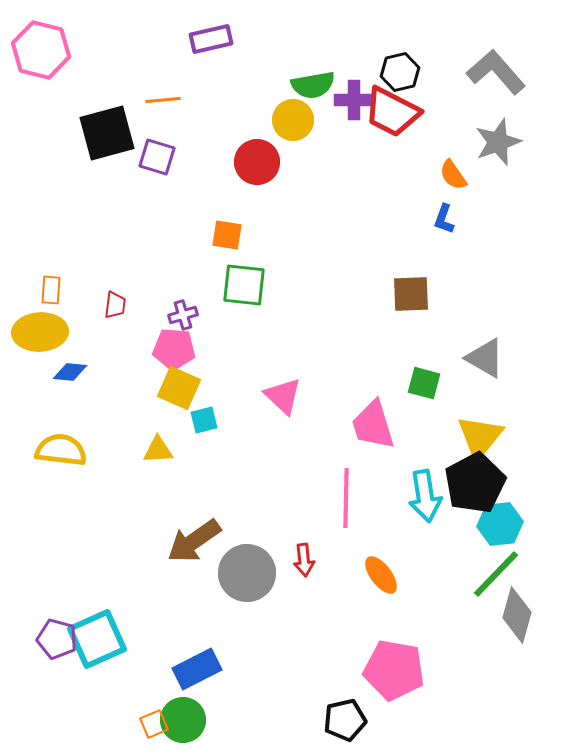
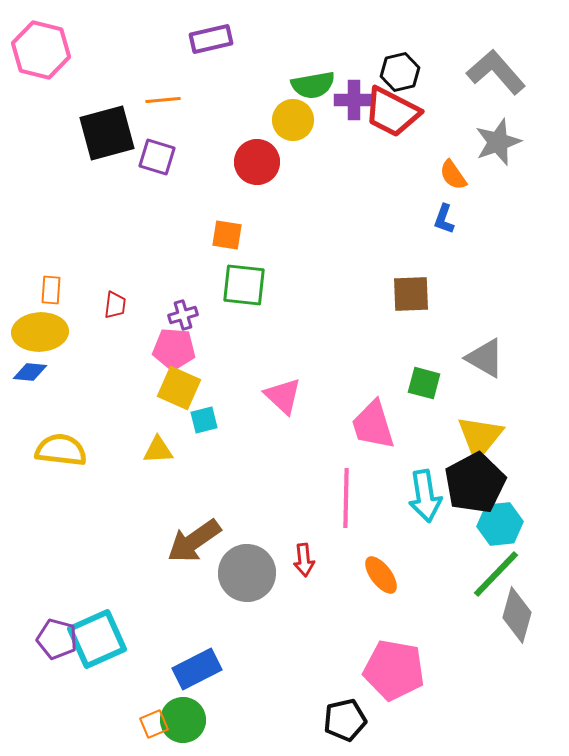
blue diamond at (70, 372): moved 40 px left
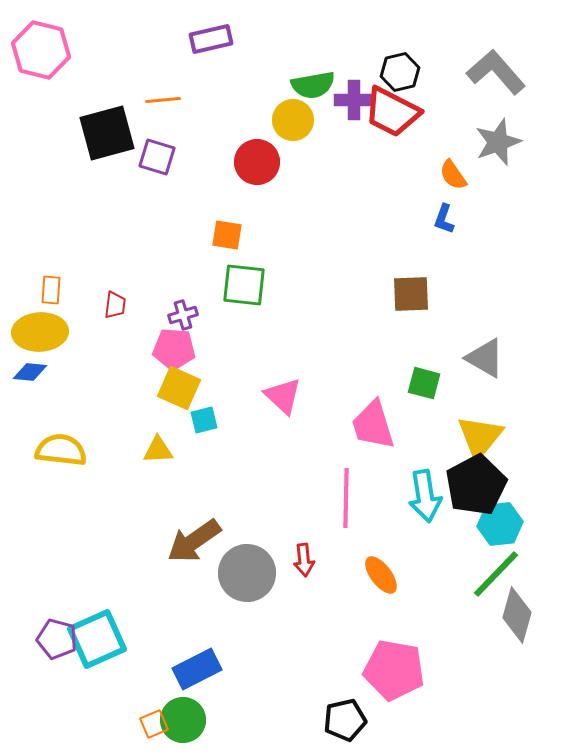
black pentagon at (475, 483): moved 1 px right, 2 px down
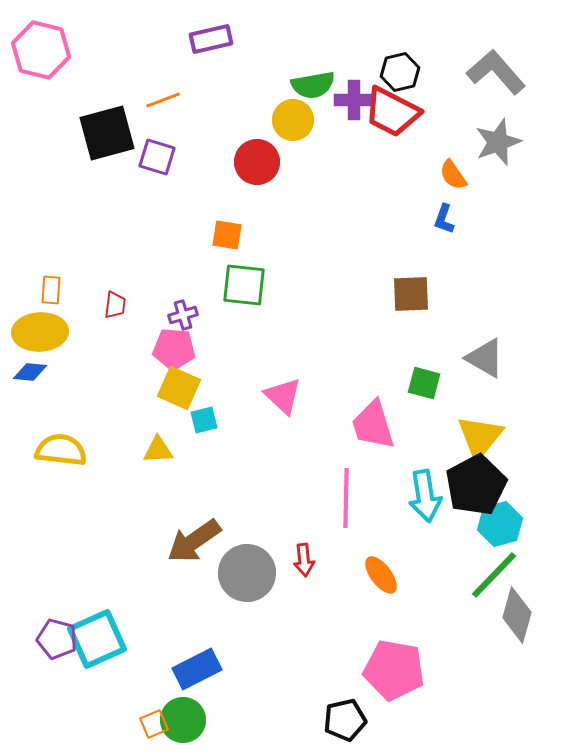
orange line at (163, 100): rotated 16 degrees counterclockwise
cyan hexagon at (500, 524): rotated 9 degrees counterclockwise
green line at (496, 574): moved 2 px left, 1 px down
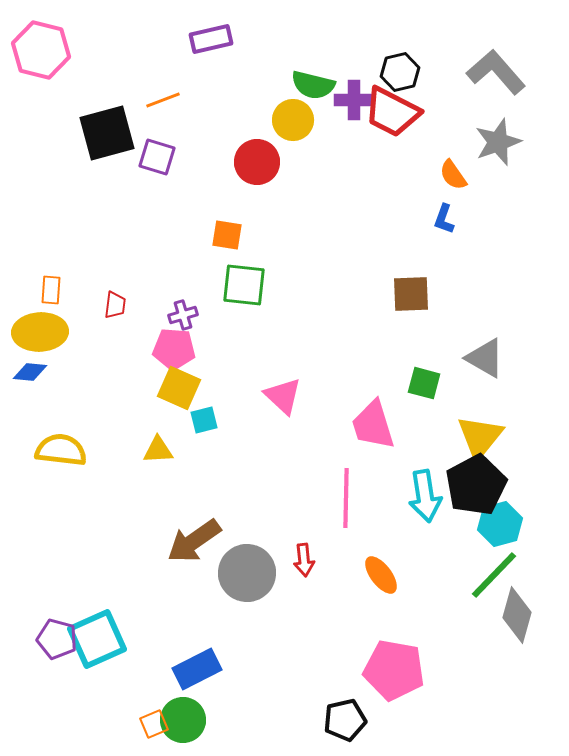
green semicircle at (313, 85): rotated 24 degrees clockwise
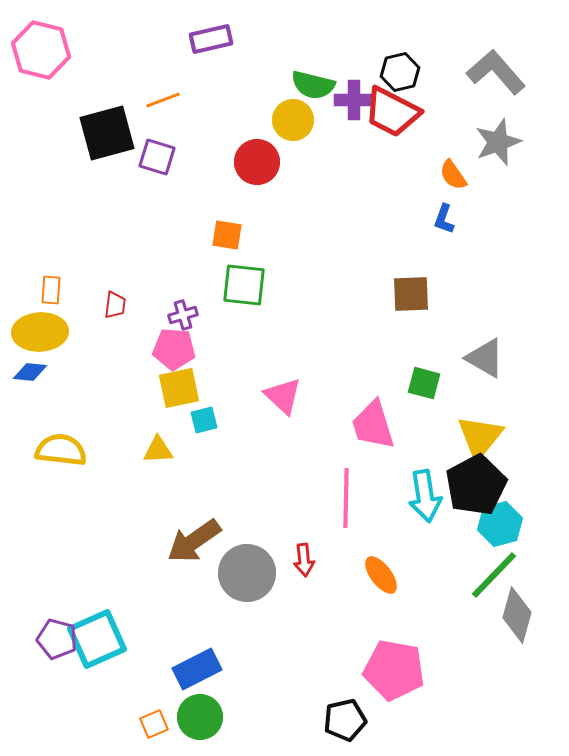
yellow square at (179, 388): rotated 36 degrees counterclockwise
green circle at (183, 720): moved 17 px right, 3 px up
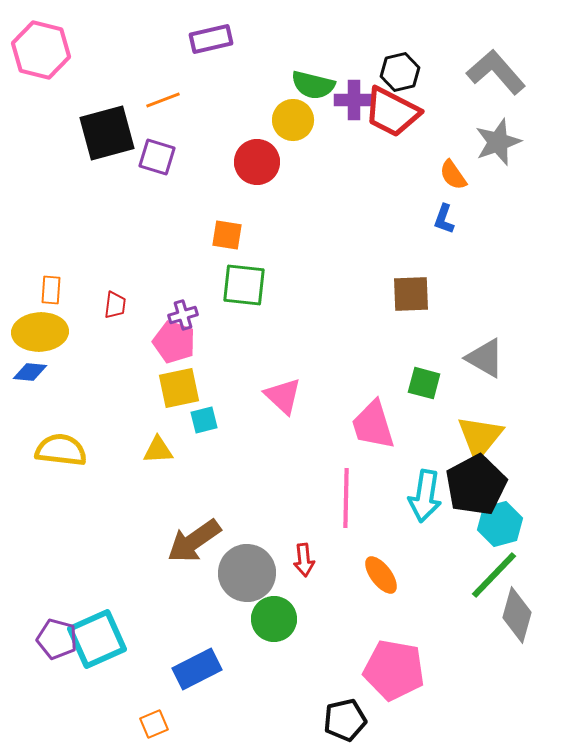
pink pentagon at (174, 349): moved 7 px up; rotated 15 degrees clockwise
cyan arrow at (425, 496): rotated 18 degrees clockwise
green circle at (200, 717): moved 74 px right, 98 px up
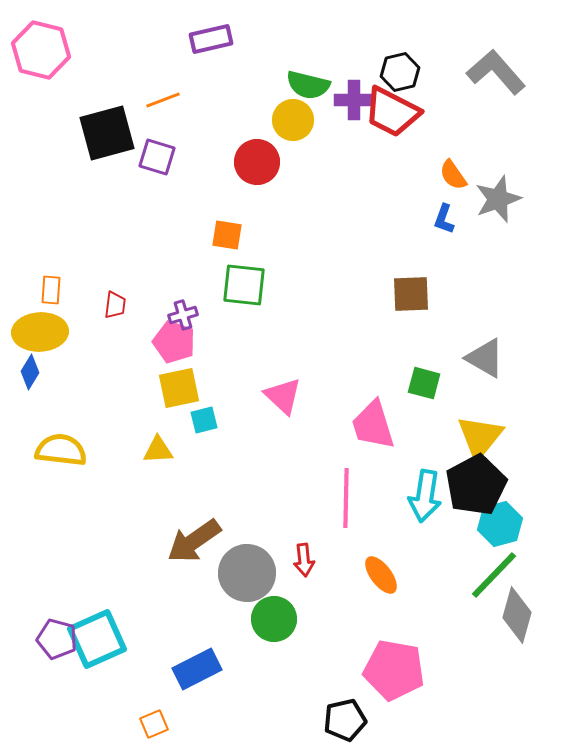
green semicircle at (313, 85): moved 5 px left
gray star at (498, 142): moved 57 px down
blue diamond at (30, 372): rotated 64 degrees counterclockwise
